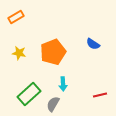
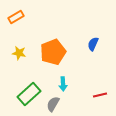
blue semicircle: rotated 80 degrees clockwise
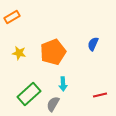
orange rectangle: moved 4 px left
